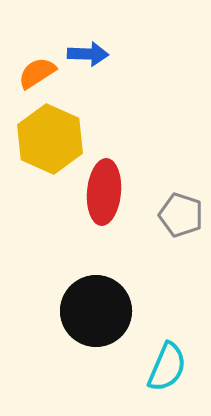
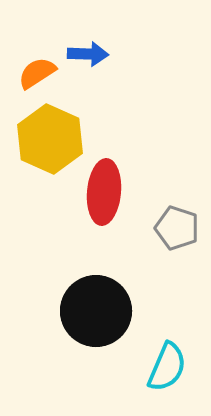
gray pentagon: moved 4 px left, 13 px down
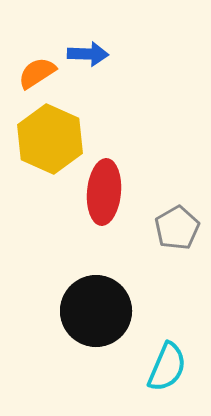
gray pentagon: rotated 24 degrees clockwise
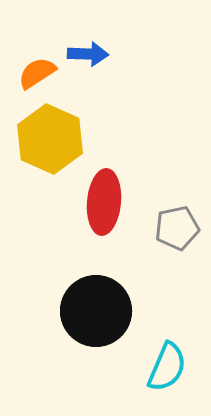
red ellipse: moved 10 px down
gray pentagon: rotated 18 degrees clockwise
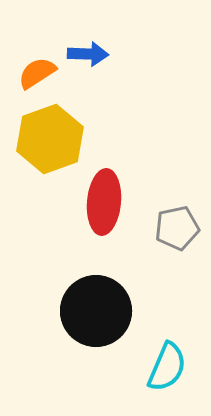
yellow hexagon: rotated 16 degrees clockwise
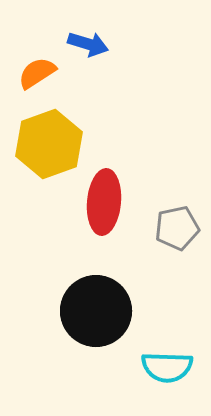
blue arrow: moved 10 px up; rotated 15 degrees clockwise
yellow hexagon: moved 1 px left, 5 px down
cyan semicircle: rotated 69 degrees clockwise
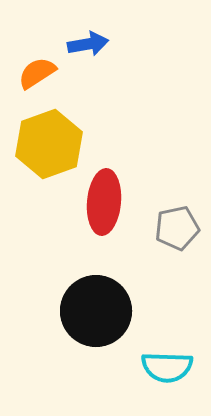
blue arrow: rotated 27 degrees counterclockwise
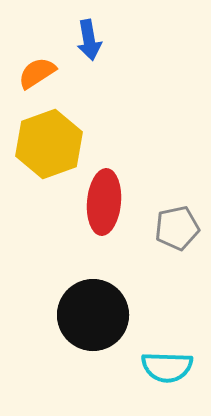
blue arrow: moved 1 px right, 4 px up; rotated 90 degrees clockwise
black circle: moved 3 px left, 4 px down
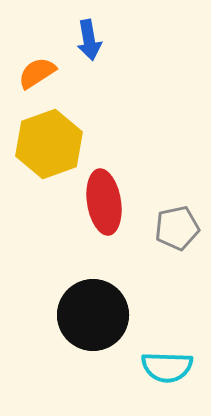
red ellipse: rotated 14 degrees counterclockwise
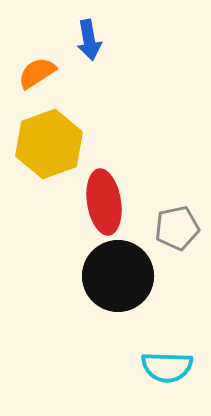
black circle: moved 25 px right, 39 px up
